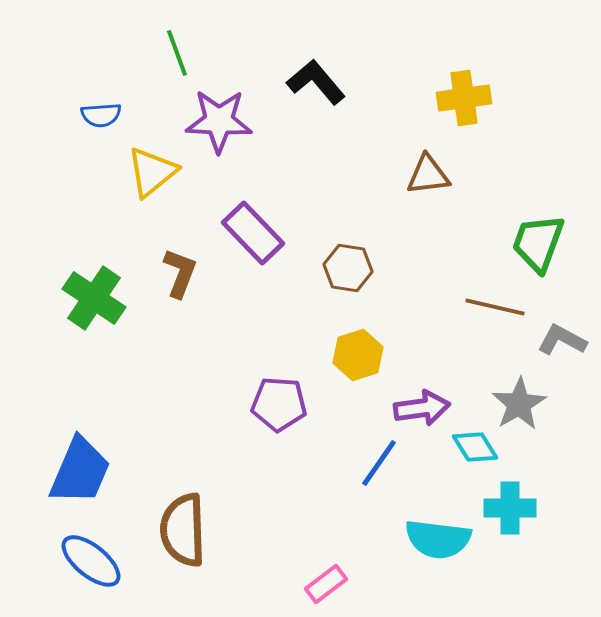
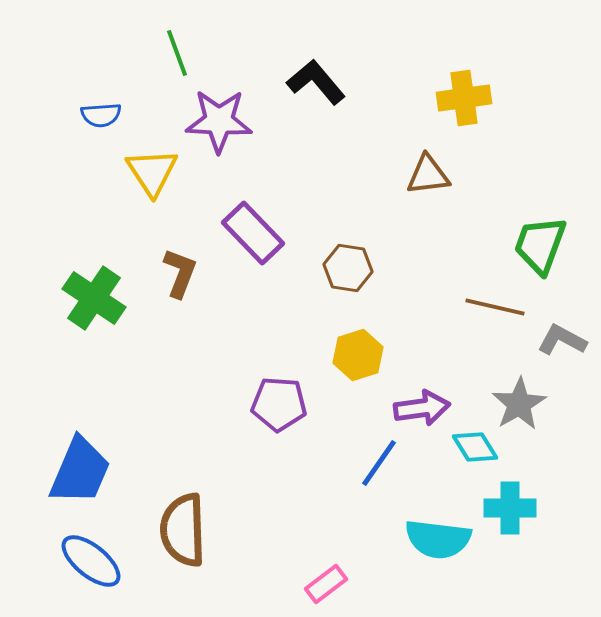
yellow triangle: rotated 24 degrees counterclockwise
green trapezoid: moved 2 px right, 2 px down
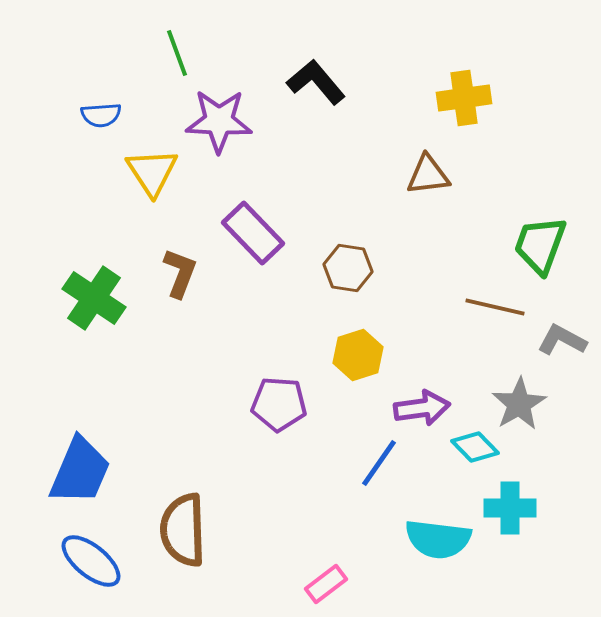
cyan diamond: rotated 12 degrees counterclockwise
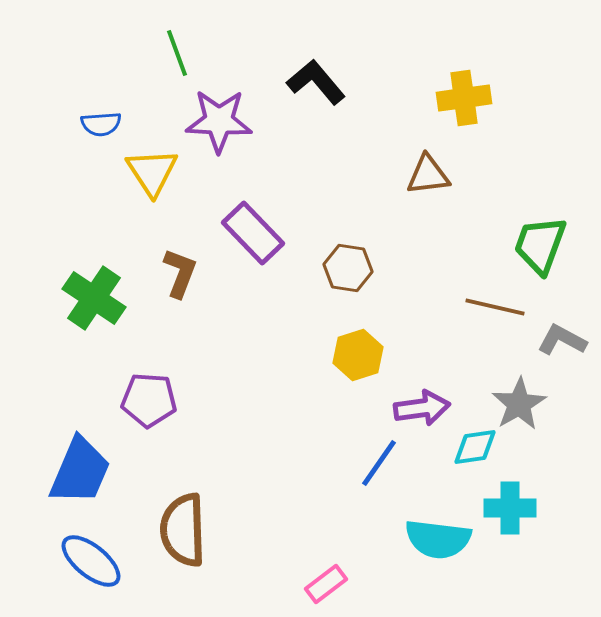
blue semicircle: moved 9 px down
purple pentagon: moved 130 px left, 4 px up
cyan diamond: rotated 54 degrees counterclockwise
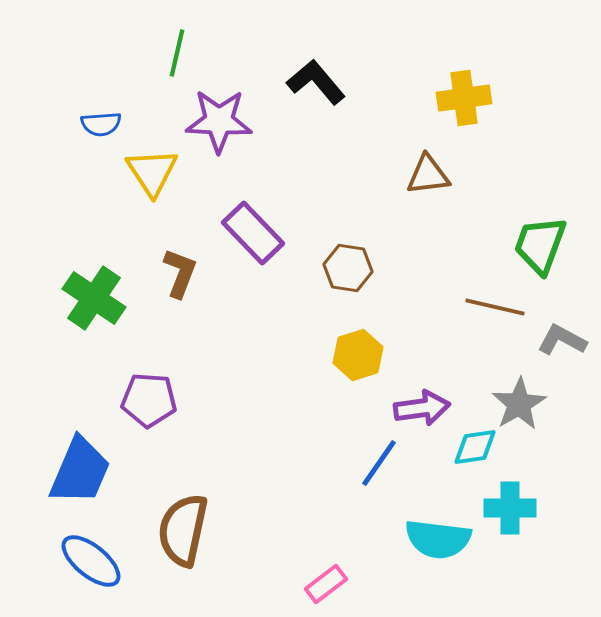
green line: rotated 33 degrees clockwise
brown semicircle: rotated 14 degrees clockwise
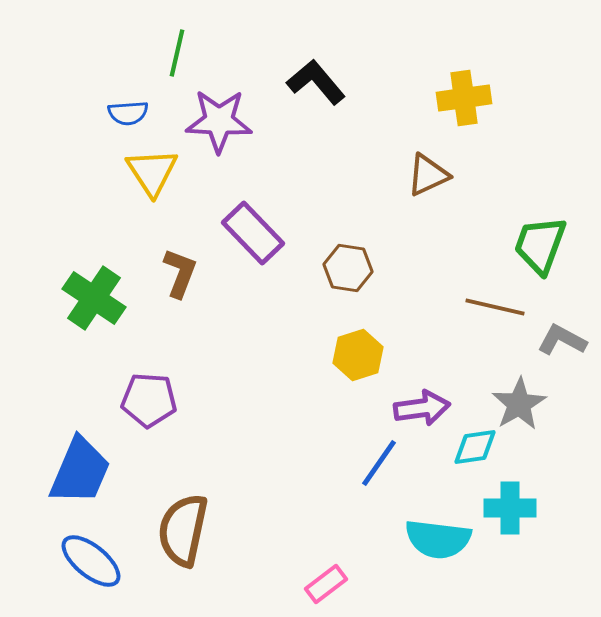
blue semicircle: moved 27 px right, 11 px up
brown triangle: rotated 18 degrees counterclockwise
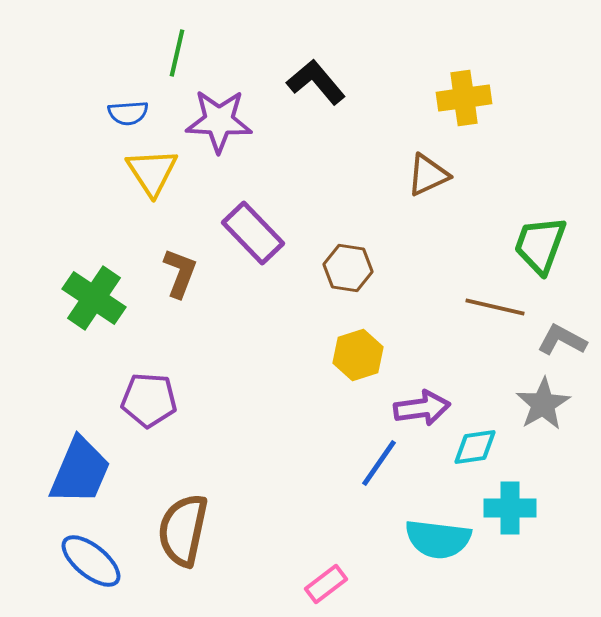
gray star: moved 24 px right
